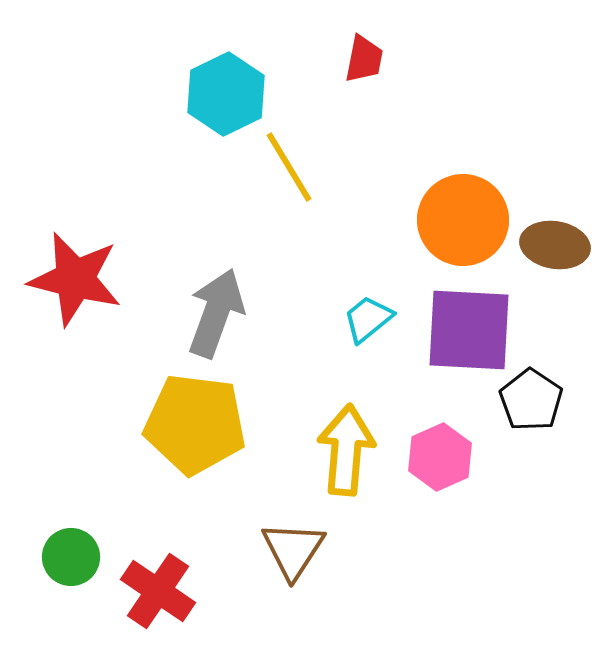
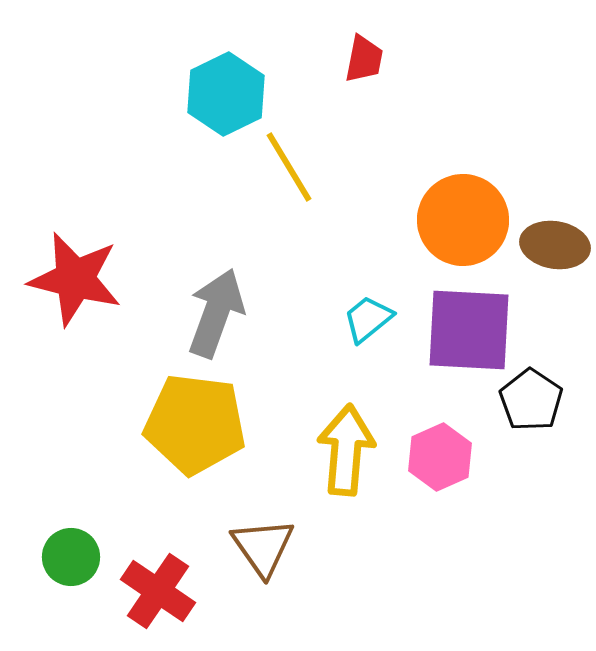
brown triangle: moved 30 px left, 3 px up; rotated 8 degrees counterclockwise
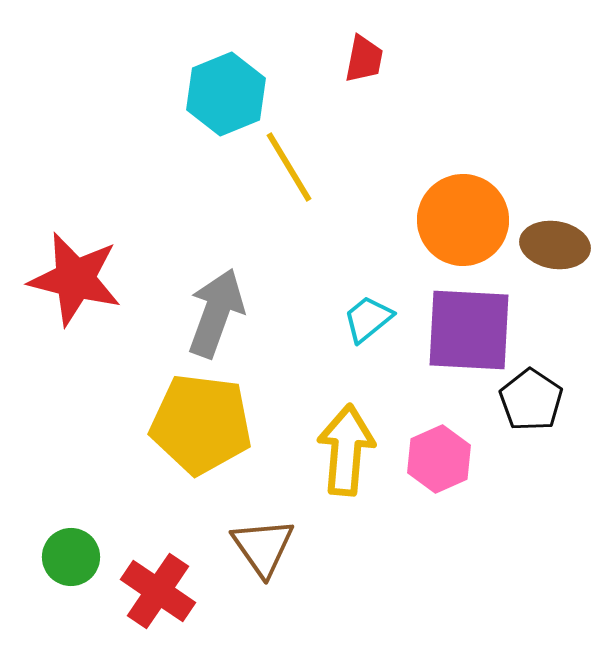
cyan hexagon: rotated 4 degrees clockwise
yellow pentagon: moved 6 px right
pink hexagon: moved 1 px left, 2 px down
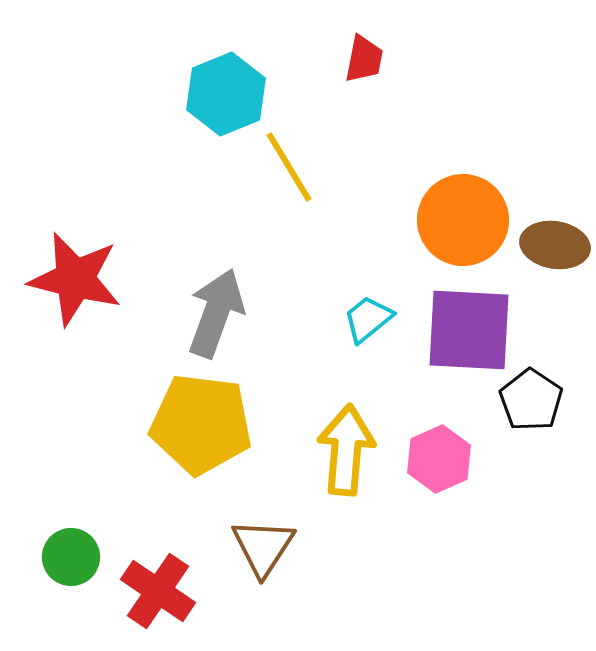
brown triangle: rotated 8 degrees clockwise
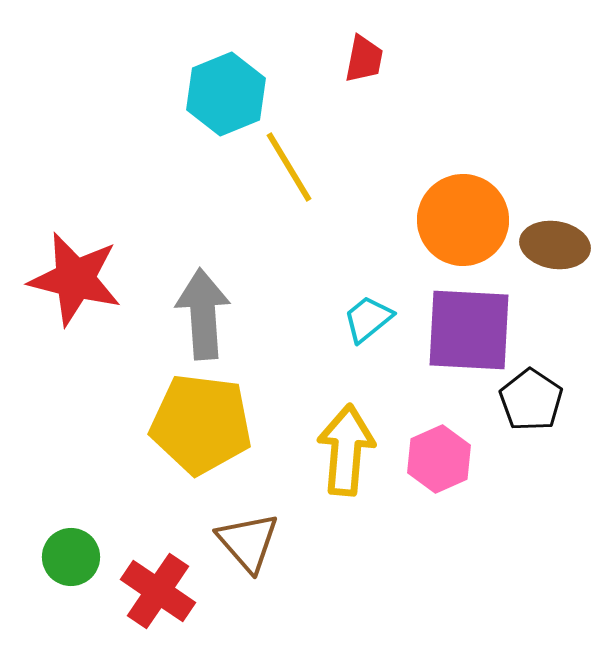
gray arrow: moved 13 px left, 1 px down; rotated 24 degrees counterclockwise
brown triangle: moved 15 px left, 5 px up; rotated 14 degrees counterclockwise
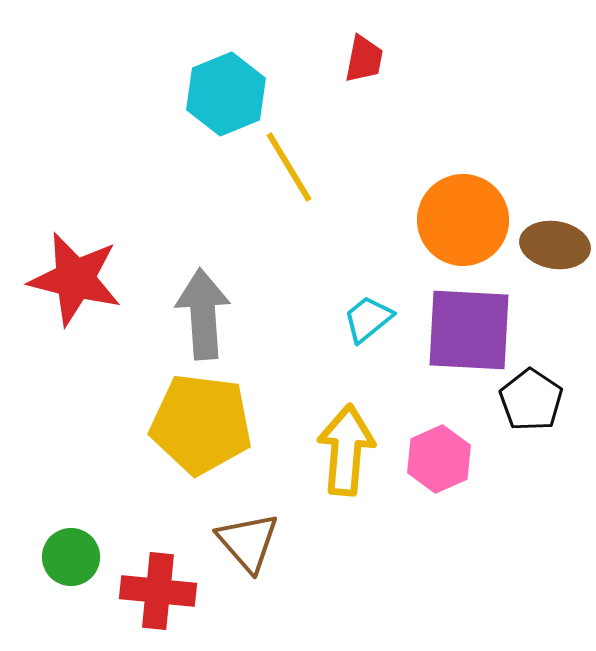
red cross: rotated 28 degrees counterclockwise
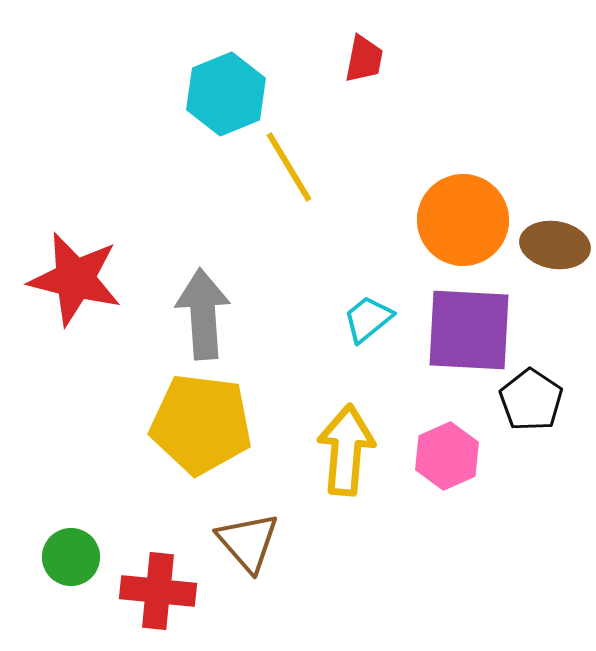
pink hexagon: moved 8 px right, 3 px up
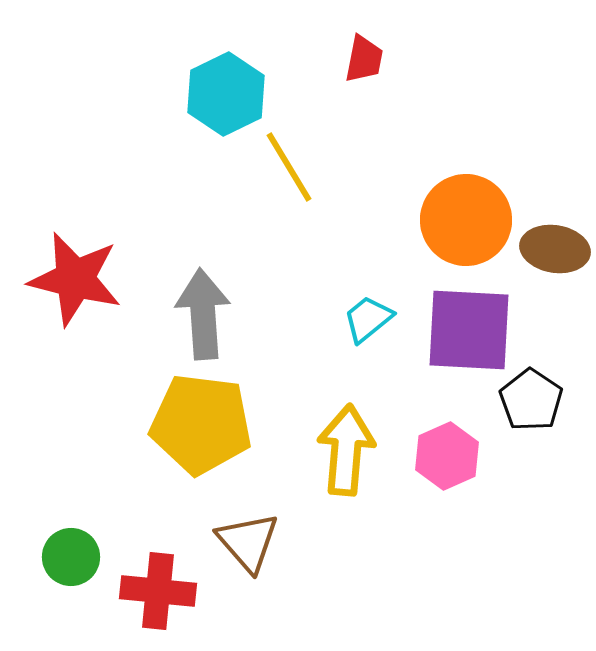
cyan hexagon: rotated 4 degrees counterclockwise
orange circle: moved 3 px right
brown ellipse: moved 4 px down
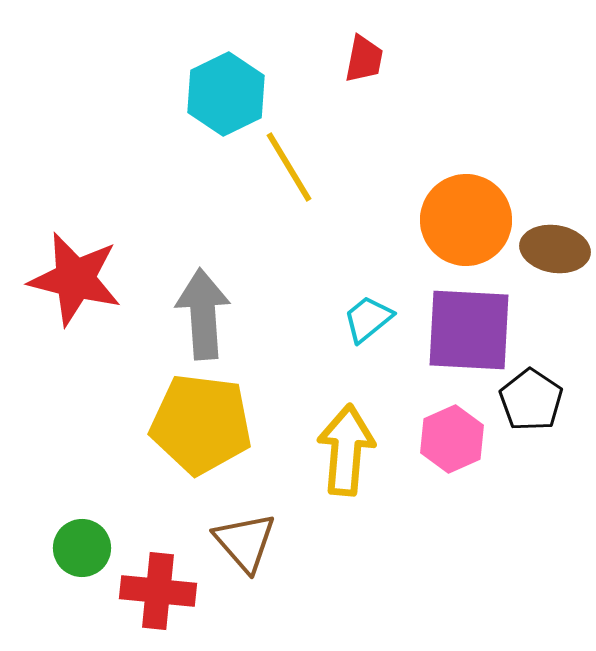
pink hexagon: moved 5 px right, 17 px up
brown triangle: moved 3 px left
green circle: moved 11 px right, 9 px up
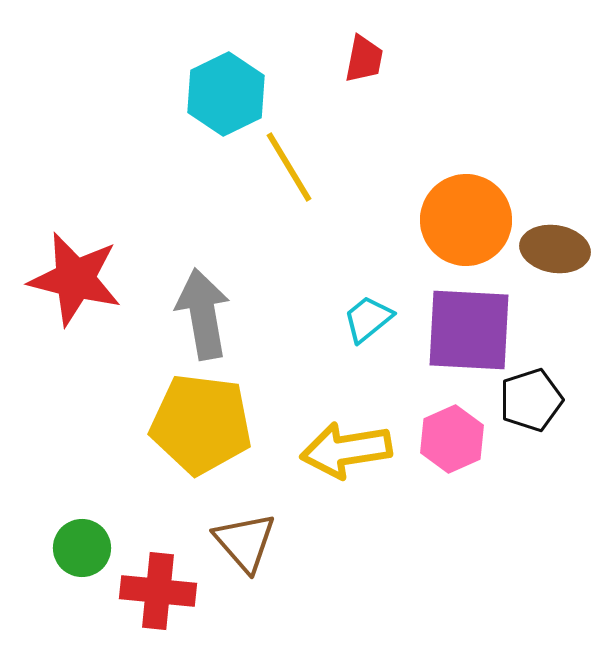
gray arrow: rotated 6 degrees counterclockwise
black pentagon: rotated 20 degrees clockwise
yellow arrow: rotated 104 degrees counterclockwise
